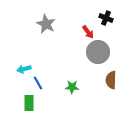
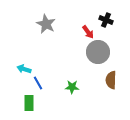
black cross: moved 2 px down
cyan arrow: rotated 32 degrees clockwise
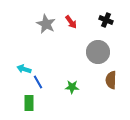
red arrow: moved 17 px left, 10 px up
blue line: moved 1 px up
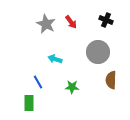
cyan arrow: moved 31 px right, 10 px up
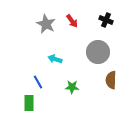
red arrow: moved 1 px right, 1 px up
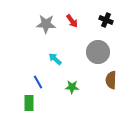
gray star: rotated 24 degrees counterclockwise
cyan arrow: rotated 24 degrees clockwise
